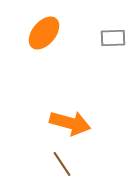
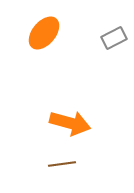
gray rectangle: moved 1 px right; rotated 25 degrees counterclockwise
brown line: rotated 64 degrees counterclockwise
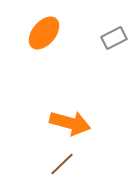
brown line: rotated 36 degrees counterclockwise
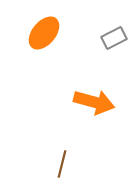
orange arrow: moved 24 px right, 21 px up
brown line: rotated 32 degrees counterclockwise
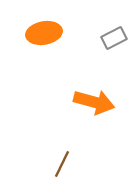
orange ellipse: rotated 40 degrees clockwise
brown line: rotated 12 degrees clockwise
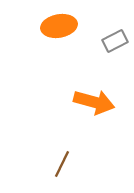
orange ellipse: moved 15 px right, 7 px up
gray rectangle: moved 1 px right, 3 px down
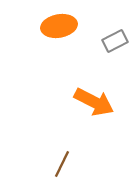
orange arrow: rotated 12 degrees clockwise
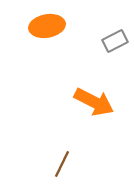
orange ellipse: moved 12 px left
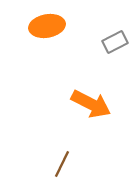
gray rectangle: moved 1 px down
orange arrow: moved 3 px left, 2 px down
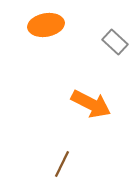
orange ellipse: moved 1 px left, 1 px up
gray rectangle: rotated 70 degrees clockwise
